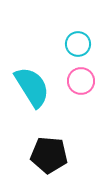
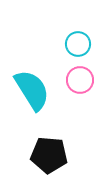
pink circle: moved 1 px left, 1 px up
cyan semicircle: moved 3 px down
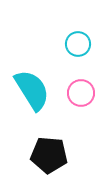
pink circle: moved 1 px right, 13 px down
